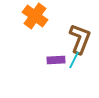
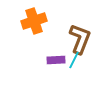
orange cross: moved 1 px left, 5 px down; rotated 35 degrees clockwise
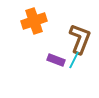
purple rectangle: rotated 24 degrees clockwise
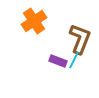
orange cross: rotated 15 degrees counterclockwise
purple rectangle: moved 2 px right, 1 px down
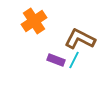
brown L-shape: rotated 84 degrees counterclockwise
purple rectangle: moved 2 px left, 1 px up
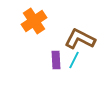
purple rectangle: rotated 66 degrees clockwise
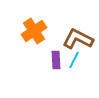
orange cross: moved 10 px down
brown L-shape: moved 2 px left
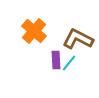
orange cross: rotated 15 degrees counterclockwise
cyan line: moved 5 px left, 3 px down; rotated 12 degrees clockwise
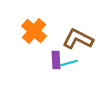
cyan line: rotated 36 degrees clockwise
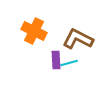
orange cross: rotated 15 degrees counterclockwise
